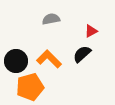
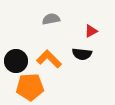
black semicircle: rotated 132 degrees counterclockwise
orange pentagon: rotated 12 degrees clockwise
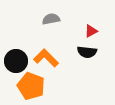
black semicircle: moved 5 px right, 2 px up
orange L-shape: moved 3 px left, 1 px up
orange pentagon: moved 1 px right, 1 px up; rotated 24 degrees clockwise
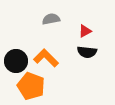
red triangle: moved 6 px left
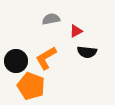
red triangle: moved 9 px left
orange L-shape: rotated 75 degrees counterclockwise
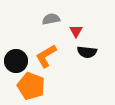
red triangle: rotated 32 degrees counterclockwise
orange L-shape: moved 2 px up
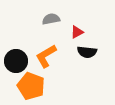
red triangle: moved 1 px right, 1 px down; rotated 32 degrees clockwise
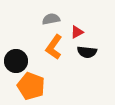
orange L-shape: moved 8 px right, 9 px up; rotated 25 degrees counterclockwise
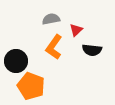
red triangle: moved 1 px left, 2 px up; rotated 16 degrees counterclockwise
black semicircle: moved 5 px right, 2 px up
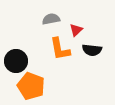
orange L-shape: moved 6 px right, 2 px down; rotated 45 degrees counterclockwise
